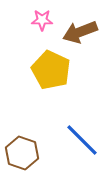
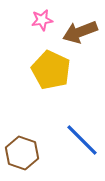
pink star: rotated 10 degrees counterclockwise
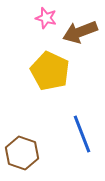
pink star: moved 4 px right, 2 px up; rotated 25 degrees clockwise
yellow pentagon: moved 1 px left, 1 px down
blue line: moved 6 px up; rotated 24 degrees clockwise
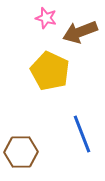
brown hexagon: moved 1 px left, 1 px up; rotated 20 degrees counterclockwise
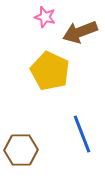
pink star: moved 1 px left, 1 px up
brown hexagon: moved 2 px up
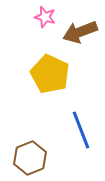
yellow pentagon: moved 3 px down
blue line: moved 1 px left, 4 px up
brown hexagon: moved 9 px right, 8 px down; rotated 20 degrees counterclockwise
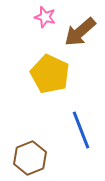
brown arrow: rotated 20 degrees counterclockwise
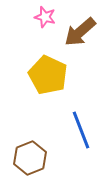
yellow pentagon: moved 2 px left, 1 px down
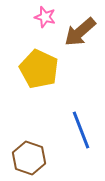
yellow pentagon: moved 9 px left, 6 px up
brown hexagon: moved 1 px left; rotated 20 degrees counterclockwise
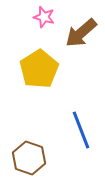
pink star: moved 1 px left
brown arrow: moved 1 px right, 1 px down
yellow pentagon: rotated 15 degrees clockwise
